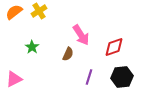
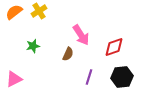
green star: moved 1 px right, 1 px up; rotated 24 degrees clockwise
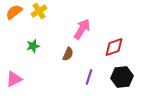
pink arrow: moved 1 px right, 6 px up; rotated 115 degrees counterclockwise
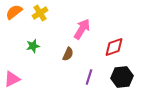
yellow cross: moved 1 px right, 2 px down
pink triangle: moved 2 px left
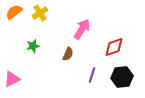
purple line: moved 3 px right, 2 px up
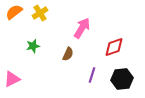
pink arrow: moved 1 px up
black hexagon: moved 2 px down
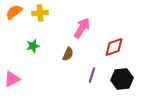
yellow cross: rotated 28 degrees clockwise
